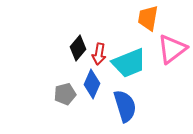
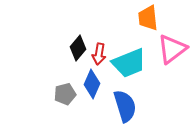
orange trapezoid: rotated 16 degrees counterclockwise
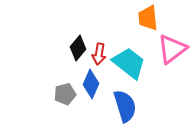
cyan trapezoid: rotated 120 degrees counterclockwise
blue diamond: moved 1 px left
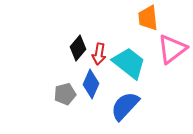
blue semicircle: rotated 120 degrees counterclockwise
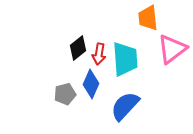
black diamond: rotated 10 degrees clockwise
cyan trapezoid: moved 4 px left, 4 px up; rotated 48 degrees clockwise
